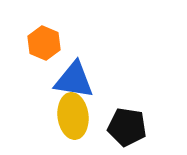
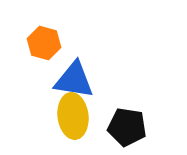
orange hexagon: rotated 8 degrees counterclockwise
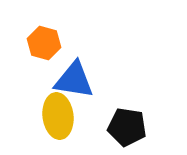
yellow ellipse: moved 15 px left
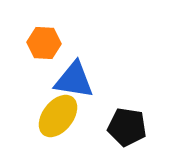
orange hexagon: rotated 12 degrees counterclockwise
yellow ellipse: rotated 45 degrees clockwise
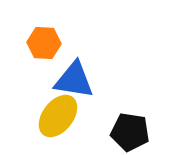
black pentagon: moved 3 px right, 5 px down
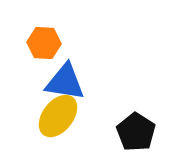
blue triangle: moved 9 px left, 2 px down
black pentagon: moved 6 px right; rotated 24 degrees clockwise
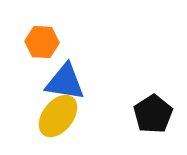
orange hexagon: moved 2 px left, 1 px up
black pentagon: moved 17 px right, 18 px up; rotated 6 degrees clockwise
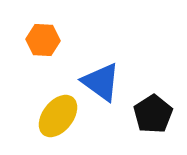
orange hexagon: moved 1 px right, 2 px up
blue triangle: moved 36 px right; rotated 27 degrees clockwise
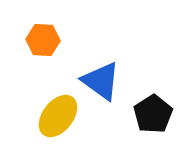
blue triangle: moved 1 px up
